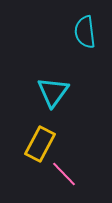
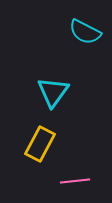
cyan semicircle: rotated 56 degrees counterclockwise
pink line: moved 11 px right, 7 px down; rotated 52 degrees counterclockwise
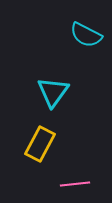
cyan semicircle: moved 1 px right, 3 px down
pink line: moved 3 px down
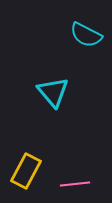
cyan triangle: rotated 16 degrees counterclockwise
yellow rectangle: moved 14 px left, 27 px down
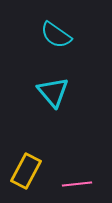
cyan semicircle: moved 30 px left; rotated 8 degrees clockwise
pink line: moved 2 px right
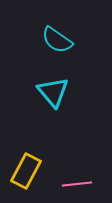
cyan semicircle: moved 1 px right, 5 px down
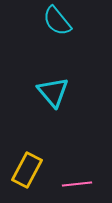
cyan semicircle: moved 19 px up; rotated 16 degrees clockwise
yellow rectangle: moved 1 px right, 1 px up
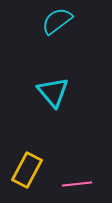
cyan semicircle: rotated 92 degrees clockwise
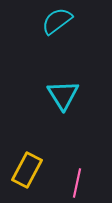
cyan triangle: moved 10 px right, 3 px down; rotated 8 degrees clockwise
pink line: moved 1 px up; rotated 72 degrees counterclockwise
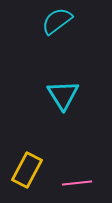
pink line: rotated 72 degrees clockwise
